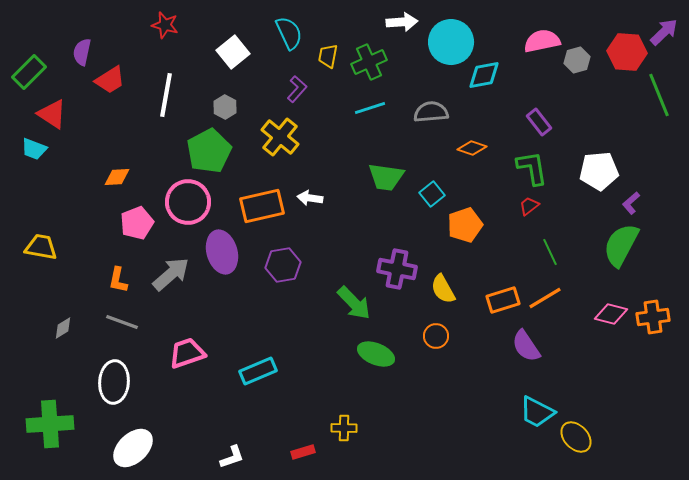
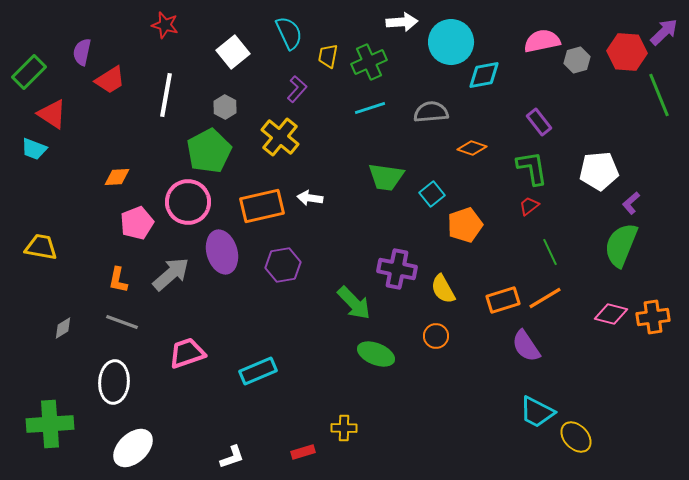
green semicircle at (621, 245): rotated 6 degrees counterclockwise
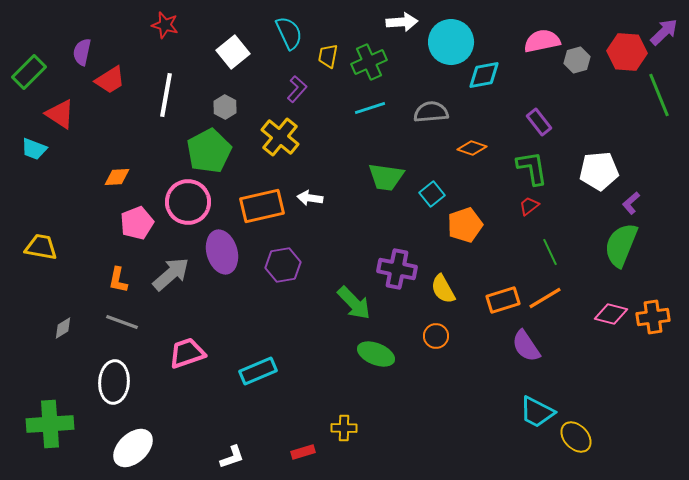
red triangle at (52, 114): moved 8 px right
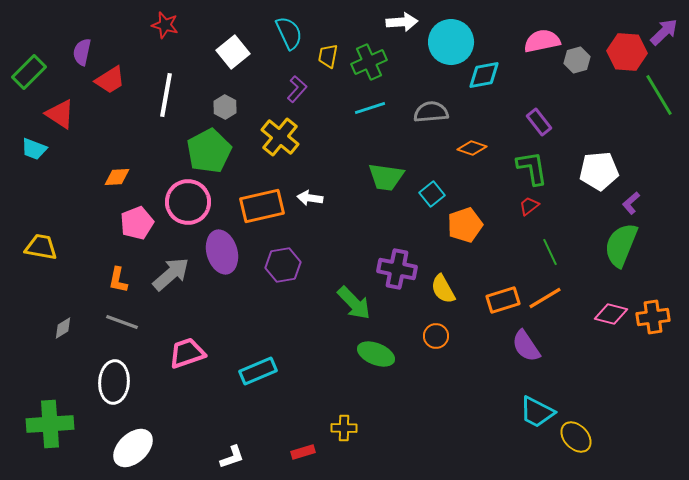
green line at (659, 95): rotated 9 degrees counterclockwise
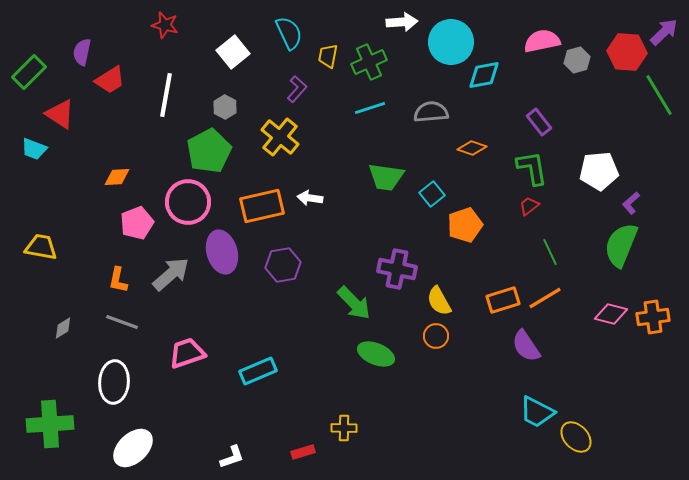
yellow semicircle at (443, 289): moved 4 px left, 12 px down
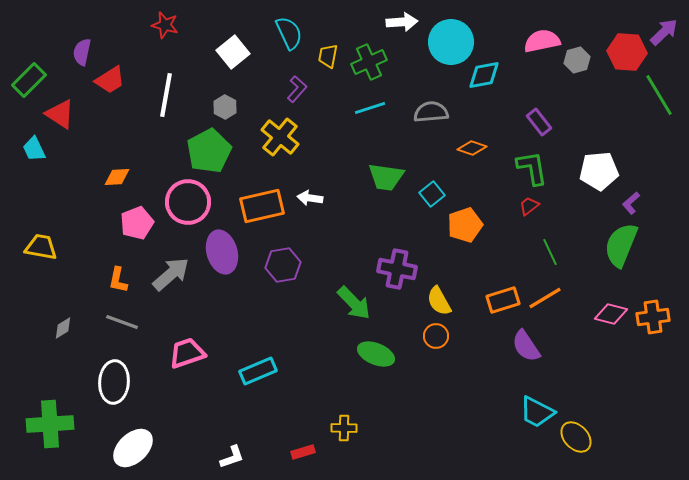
green rectangle at (29, 72): moved 8 px down
cyan trapezoid at (34, 149): rotated 44 degrees clockwise
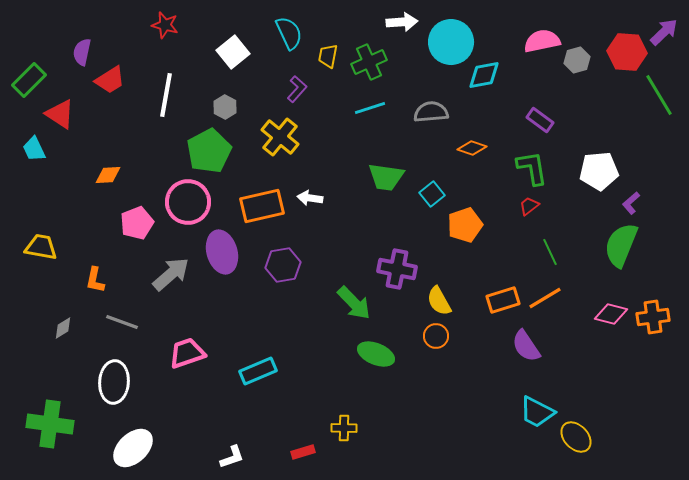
purple rectangle at (539, 122): moved 1 px right, 2 px up; rotated 16 degrees counterclockwise
orange diamond at (117, 177): moved 9 px left, 2 px up
orange L-shape at (118, 280): moved 23 px left
green cross at (50, 424): rotated 12 degrees clockwise
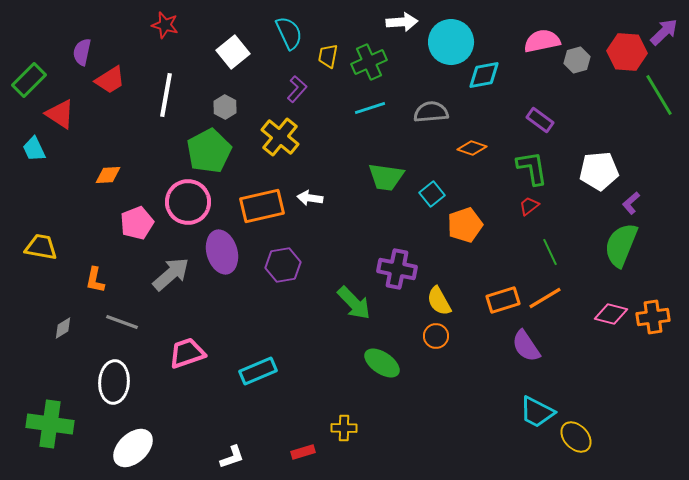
green ellipse at (376, 354): moved 6 px right, 9 px down; rotated 12 degrees clockwise
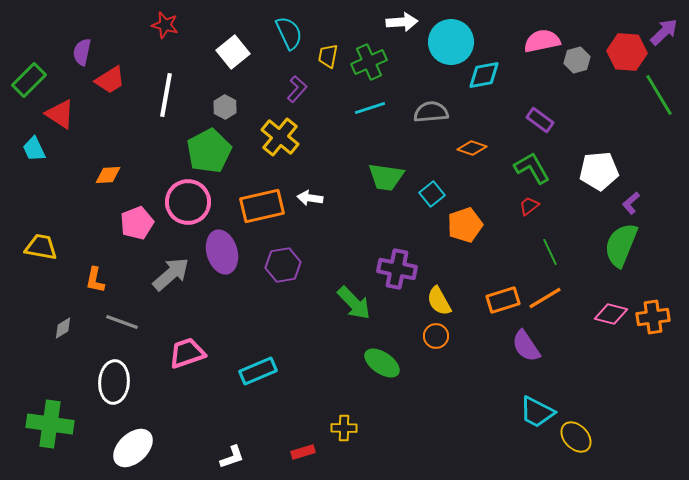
green L-shape at (532, 168): rotated 21 degrees counterclockwise
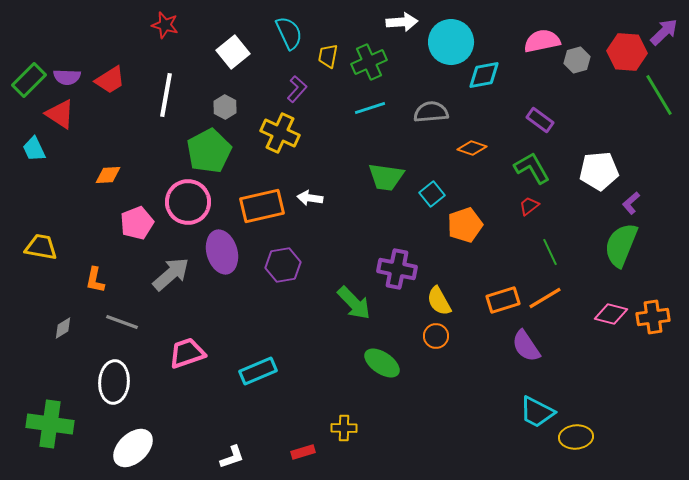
purple semicircle at (82, 52): moved 15 px left, 25 px down; rotated 100 degrees counterclockwise
yellow cross at (280, 137): moved 4 px up; rotated 15 degrees counterclockwise
yellow ellipse at (576, 437): rotated 52 degrees counterclockwise
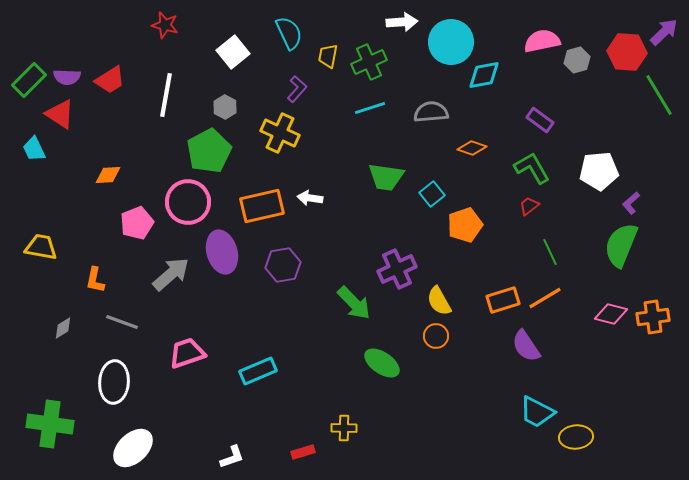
purple cross at (397, 269): rotated 36 degrees counterclockwise
